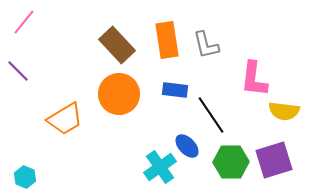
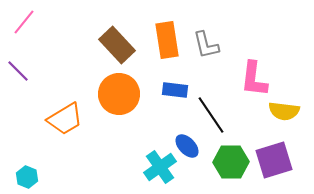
cyan hexagon: moved 2 px right
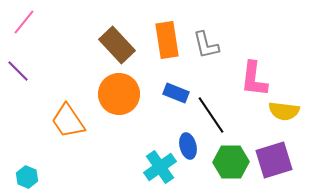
blue rectangle: moved 1 px right, 3 px down; rotated 15 degrees clockwise
orange trapezoid: moved 3 px right, 2 px down; rotated 87 degrees clockwise
blue ellipse: moved 1 px right; rotated 30 degrees clockwise
